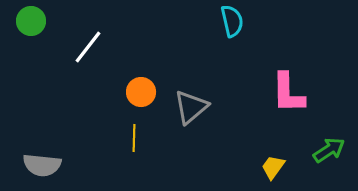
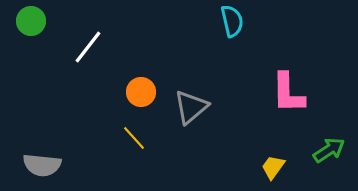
yellow line: rotated 44 degrees counterclockwise
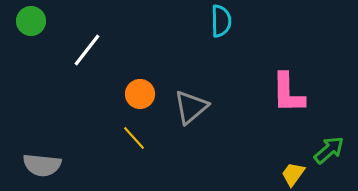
cyan semicircle: moved 11 px left; rotated 12 degrees clockwise
white line: moved 1 px left, 3 px down
orange circle: moved 1 px left, 2 px down
green arrow: rotated 8 degrees counterclockwise
yellow trapezoid: moved 20 px right, 7 px down
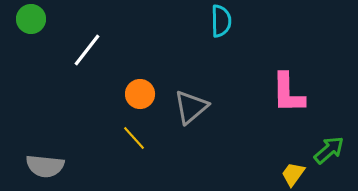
green circle: moved 2 px up
gray semicircle: moved 3 px right, 1 px down
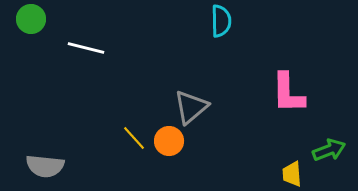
white line: moved 1 px left, 2 px up; rotated 66 degrees clockwise
orange circle: moved 29 px right, 47 px down
green arrow: rotated 20 degrees clockwise
yellow trapezoid: moved 1 px left; rotated 40 degrees counterclockwise
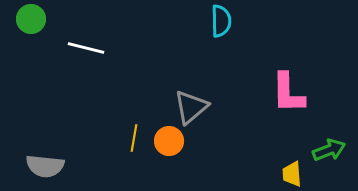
yellow line: rotated 52 degrees clockwise
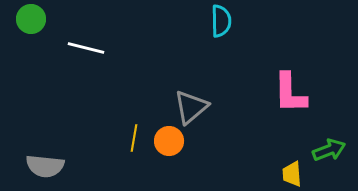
pink L-shape: moved 2 px right
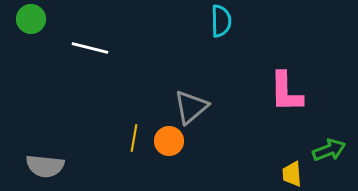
white line: moved 4 px right
pink L-shape: moved 4 px left, 1 px up
